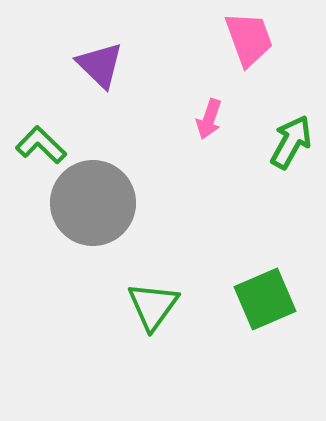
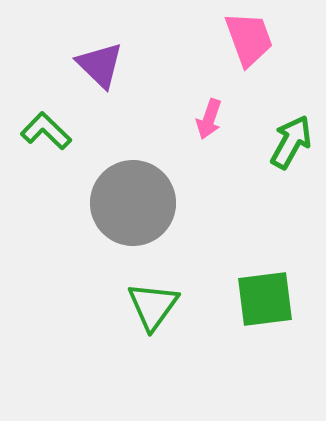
green L-shape: moved 5 px right, 14 px up
gray circle: moved 40 px right
green square: rotated 16 degrees clockwise
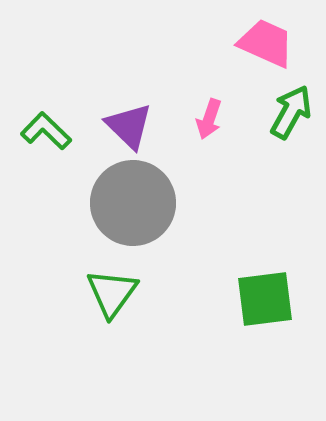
pink trapezoid: moved 17 px right, 4 px down; rotated 46 degrees counterclockwise
purple triangle: moved 29 px right, 61 px down
green arrow: moved 30 px up
green triangle: moved 41 px left, 13 px up
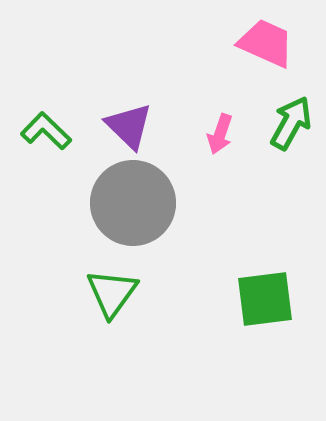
green arrow: moved 11 px down
pink arrow: moved 11 px right, 15 px down
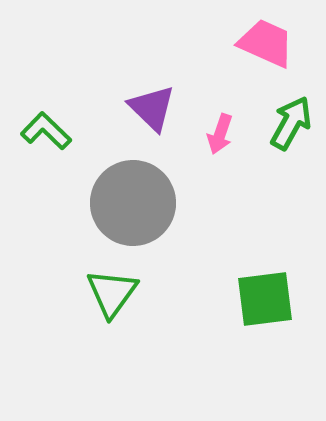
purple triangle: moved 23 px right, 18 px up
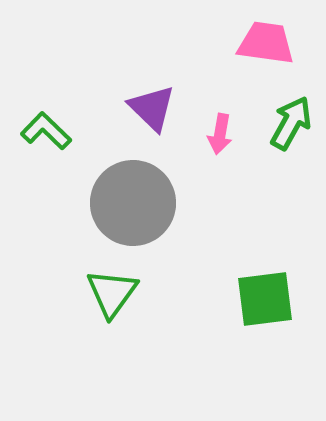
pink trapezoid: rotated 16 degrees counterclockwise
pink arrow: rotated 9 degrees counterclockwise
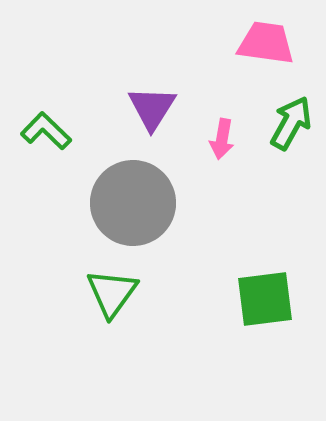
purple triangle: rotated 18 degrees clockwise
pink arrow: moved 2 px right, 5 px down
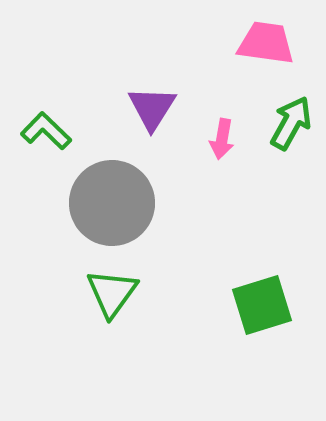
gray circle: moved 21 px left
green square: moved 3 px left, 6 px down; rotated 10 degrees counterclockwise
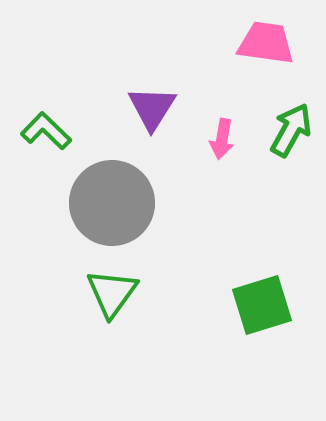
green arrow: moved 7 px down
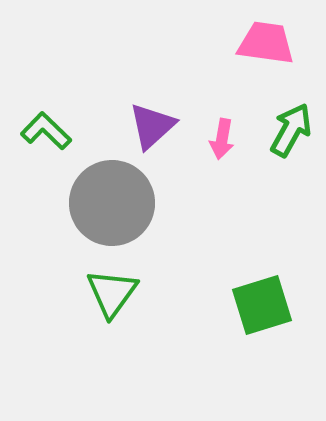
purple triangle: moved 18 px down; rotated 16 degrees clockwise
